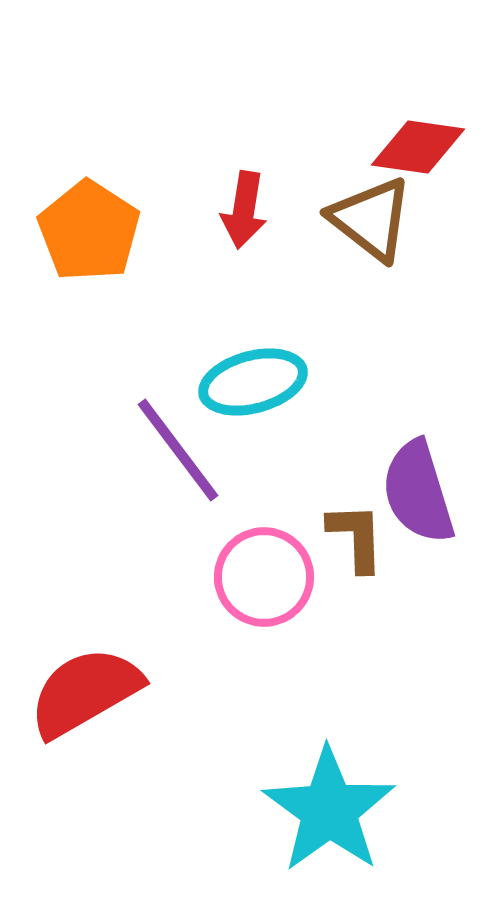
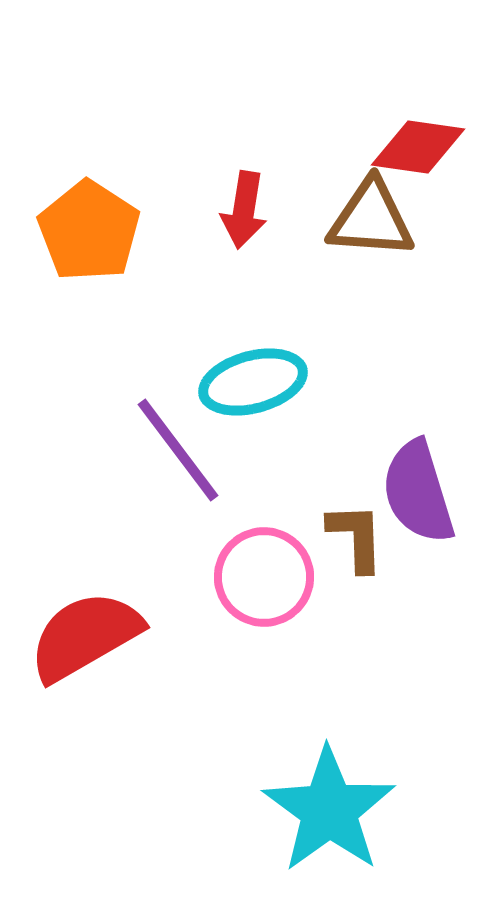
brown triangle: rotated 34 degrees counterclockwise
red semicircle: moved 56 px up
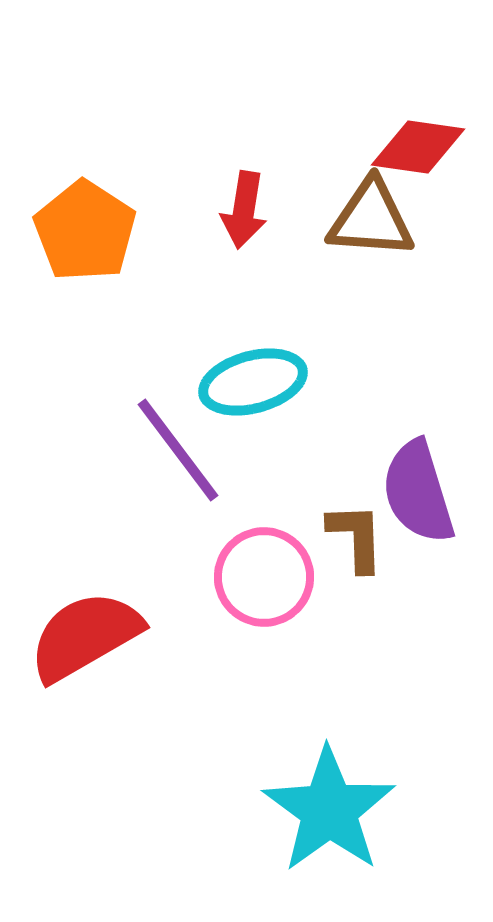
orange pentagon: moved 4 px left
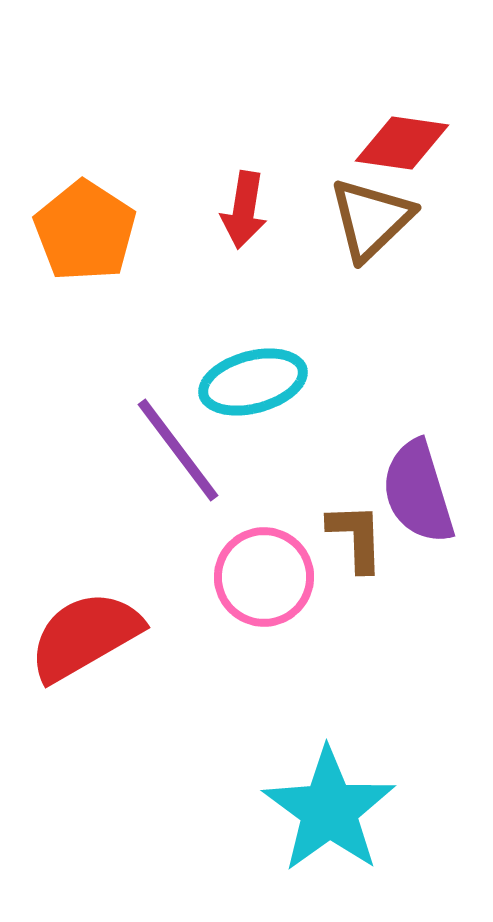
red diamond: moved 16 px left, 4 px up
brown triangle: rotated 48 degrees counterclockwise
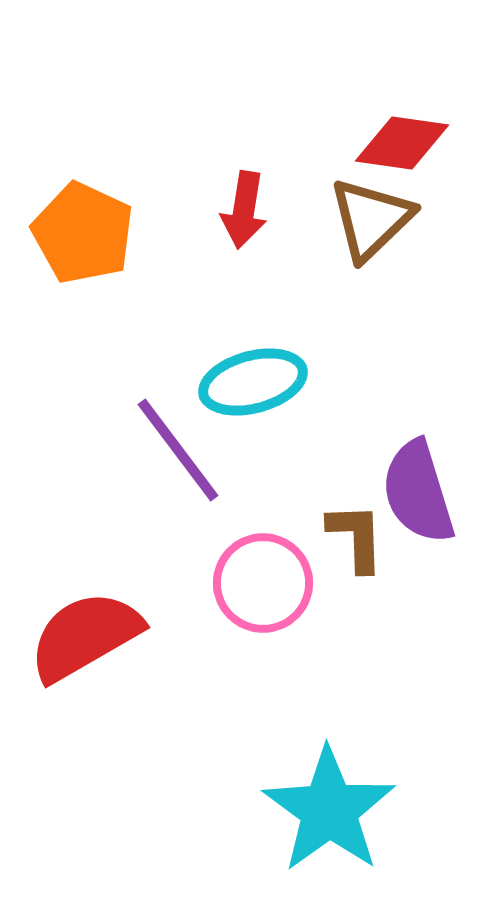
orange pentagon: moved 2 px left, 2 px down; rotated 8 degrees counterclockwise
pink circle: moved 1 px left, 6 px down
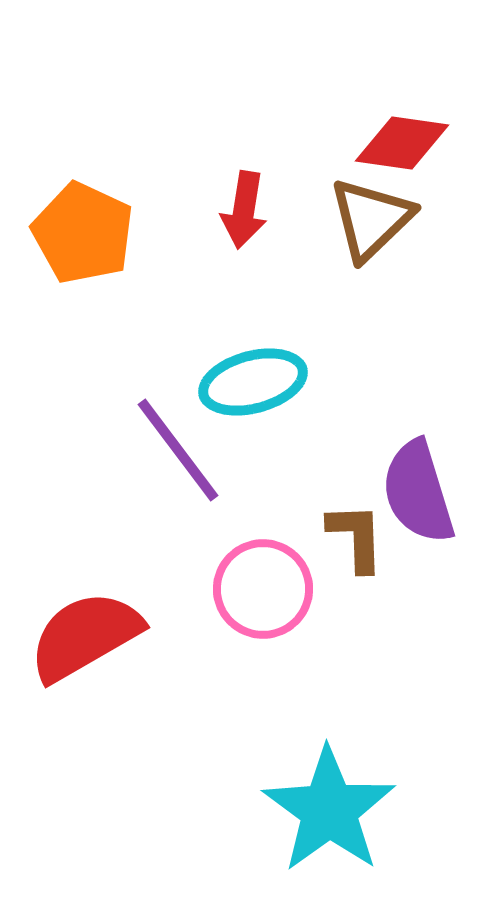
pink circle: moved 6 px down
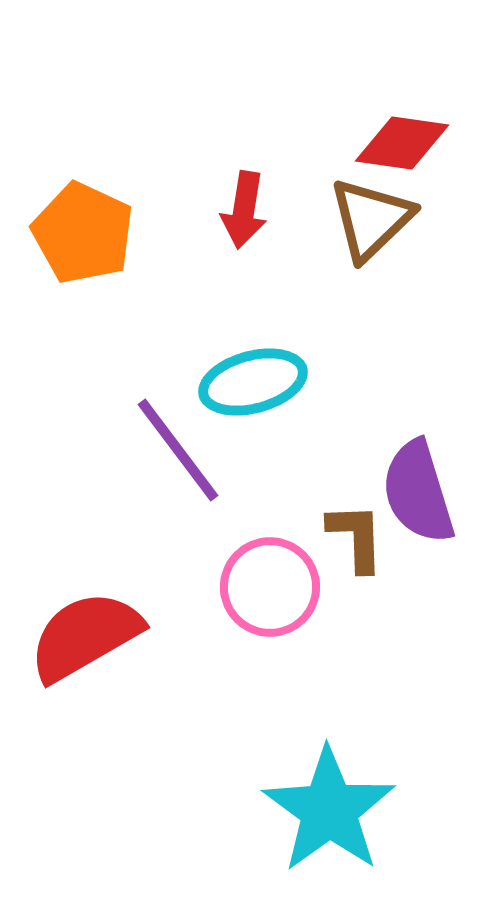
pink circle: moved 7 px right, 2 px up
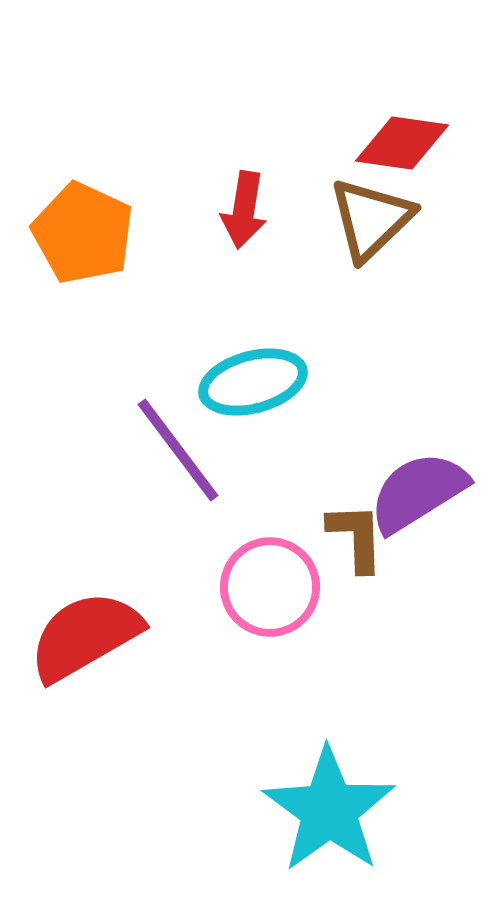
purple semicircle: rotated 75 degrees clockwise
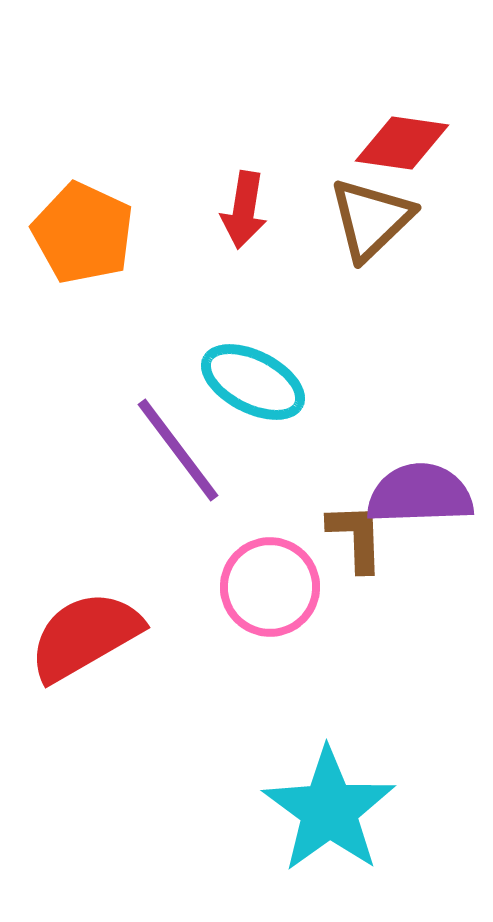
cyan ellipse: rotated 42 degrees clockwise
purple semicircle: moved 2 px right, 2 px down; rotated 30 degrees clockwise
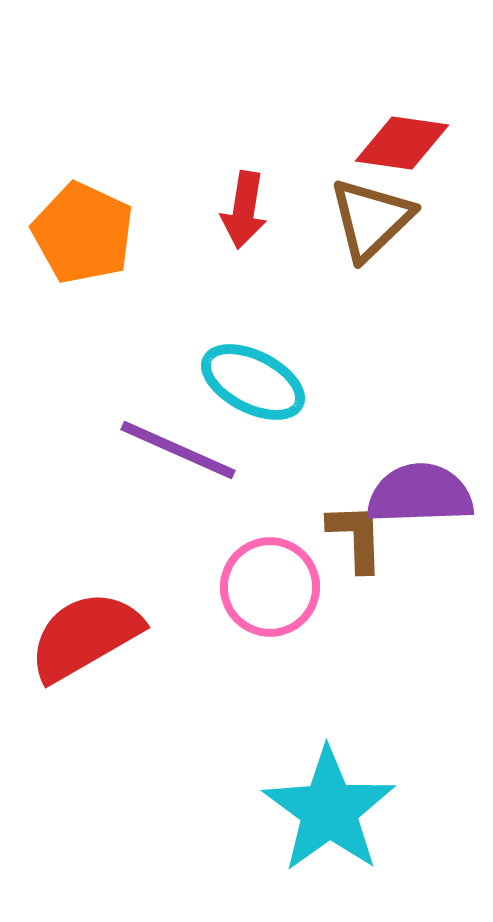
purple line: rotated 29 degrees counterclockwise
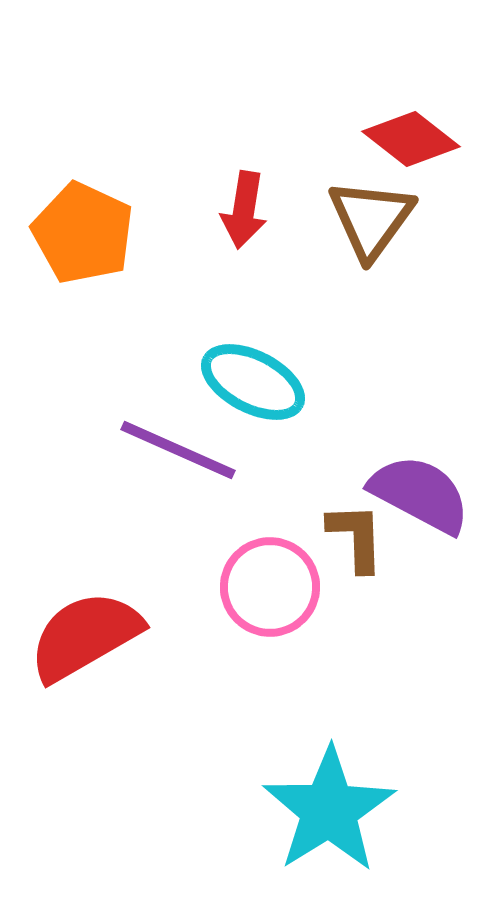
red diamond: moved 9 px right, 4 px up; rotated 30 degrees clockwise
brown triangle: rotated 10 degrees counterclockwise
purple semicircle: rotated 30 degrees clockwise
cyan star: rotated 4 degrees clockwise
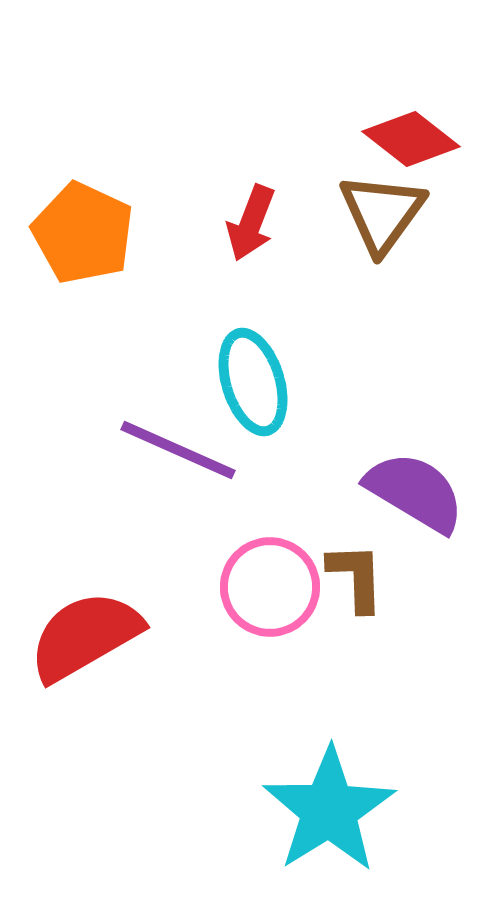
red arrow: moved 7 px right, 13 px down; rotated 12 degrees clockwise
brown triangle: moved 11 px right, 6 px up
cyan ellipse: rotated 46 degrees clockwise
purple semicircle: moved 5 px left, 2 px up; rotated 3 degrees clockwise
brown L-shape: moved 40 px down
